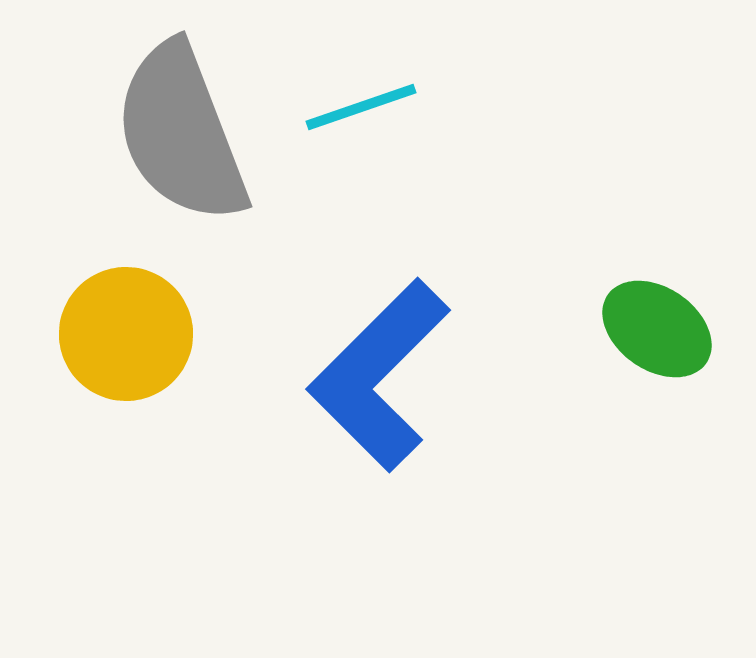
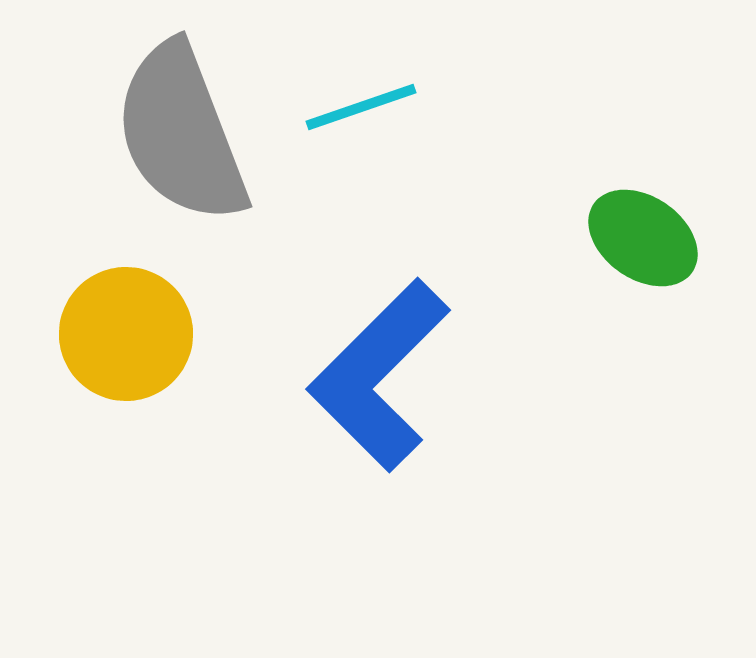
green ellipse: moved 14 px left, 91 px up
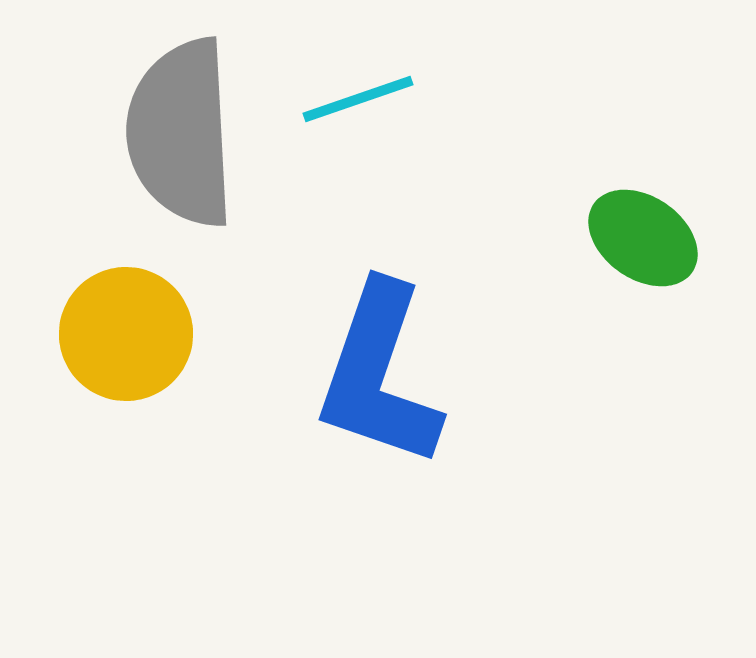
cyan line: moved 3 px left, 8 px up
gray semicircle: rotated 18 degrees clockwise
blue L-shape: rotated 26 degrees counterclockwise
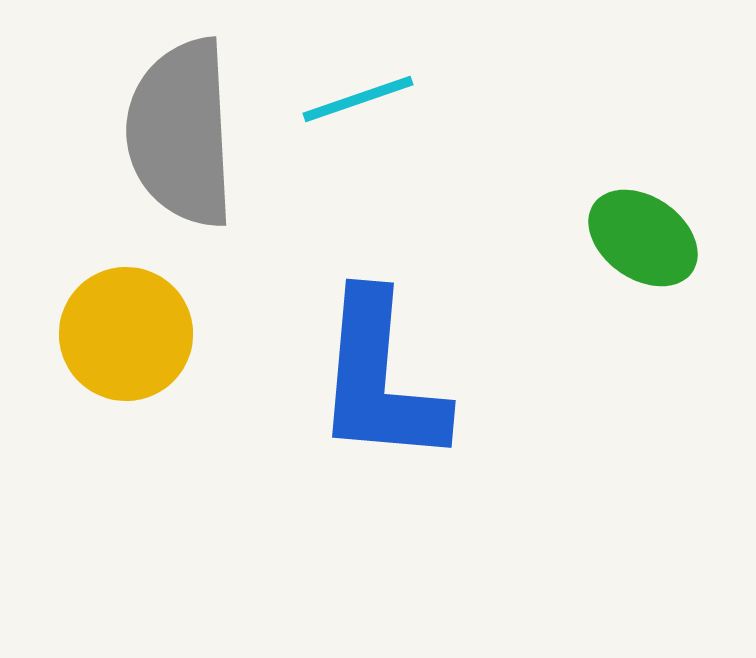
blue L-shape: moved 1 px right, 4 px down; rotated 14 degrees counterclockwise
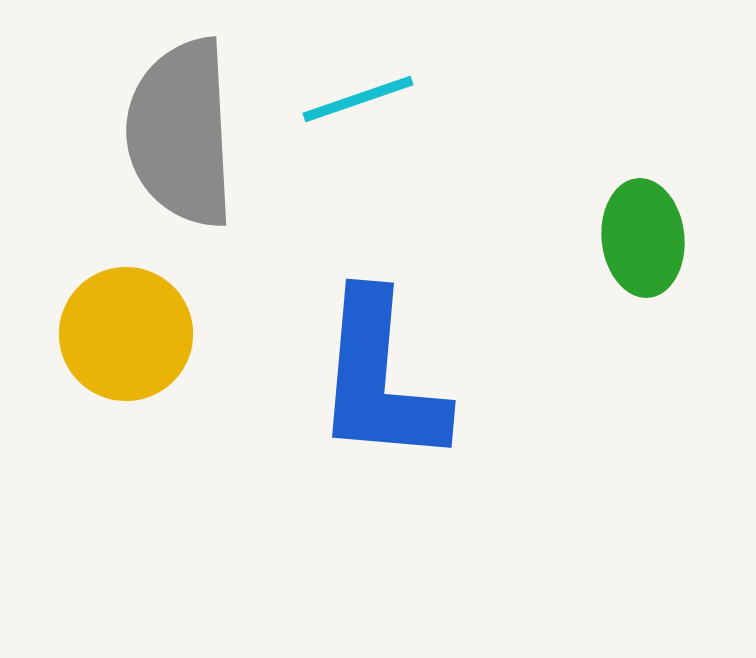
green ellipse: rotated 49 degrees clockwise
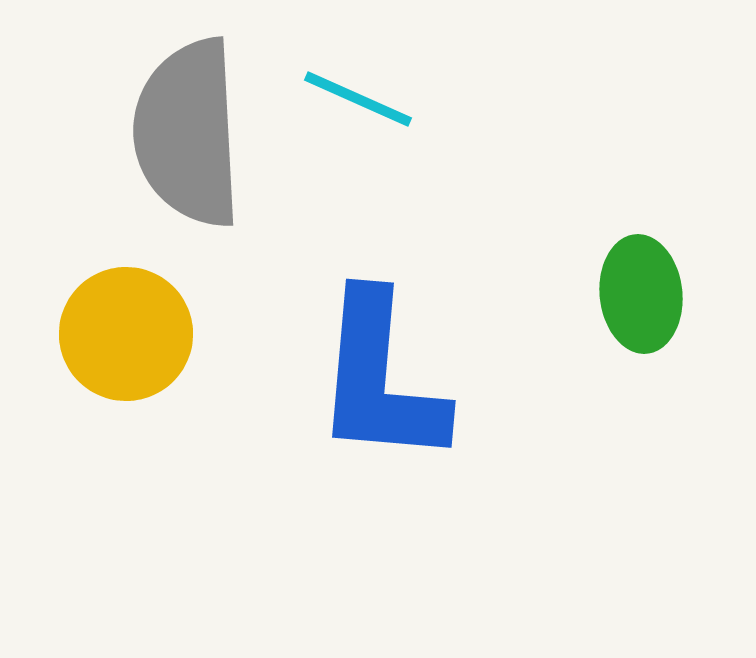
cyan line: rotated 43 degrees clockwise
gray semicircle: moved 7 px right
green ellipse: moved 2 px left, 56 px down
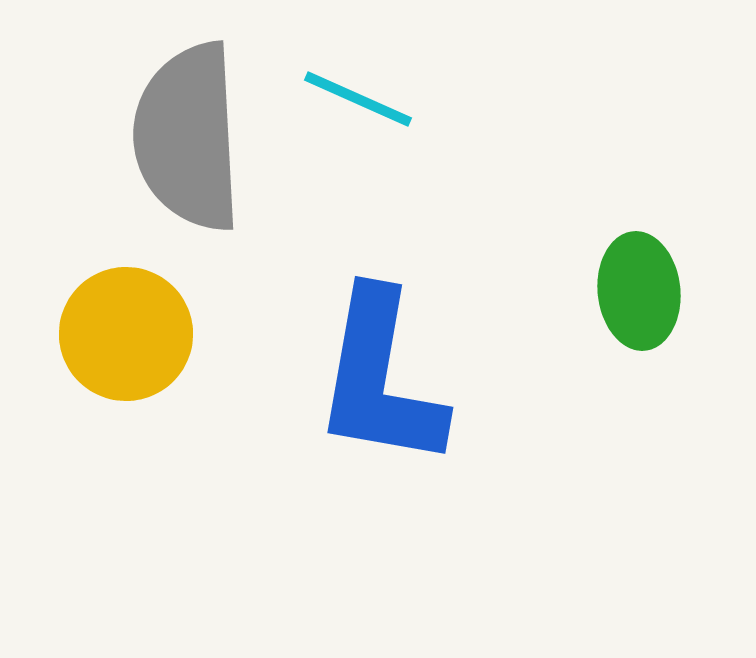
gray semicircle: moved 4 px down
green ellipse: moved 2 px left, 3 px up
blue L-shape: rotated 5 degrees clockwise
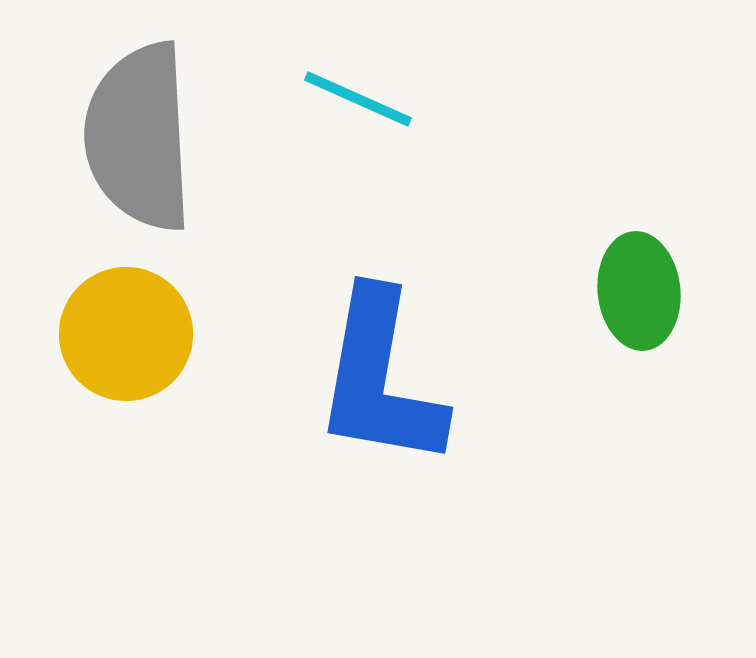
gray semicircle: moved 49 px left
